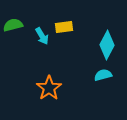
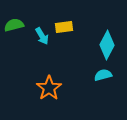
green semicircle: moved 1 px right
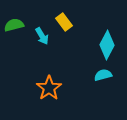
yellow rectangle: moved 5 px up; rotated 60 degrees clockwise
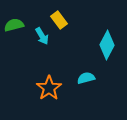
yellow rectangle: moved 5 px left, 2 px up
cyan semicircle: moved 17 px left, 3 px down
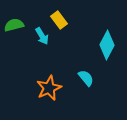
cyan semicircle: rotated 66 degrees clockwise
orange star: rotated 10 degrees clockwise
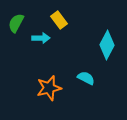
green semicircle: moved 2 px right, 2 px up; rotated 48 degrees counterclockwise
cyan arrow: moved 1 px left, 2 px down; rotated 60 degrees counterclockwise
cyan semicircle: rotated 24 degrees counterclockwise
orange star: rotated 10 degrees clockwise
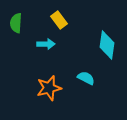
green semicircle: rotated 24 degrees counterclockwise
cyan arrow: moved 5 px right, 6 px down
cyan diamond: rotated 20 degrees counterclockwise
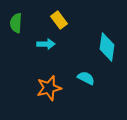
cyan diamond: moved 2 px down
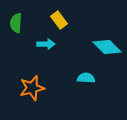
cyan diamond: rotated 52 degrees counterclockwise
cyan semicircle: rotated 24 degrees counterclockwise
orange star: moved 17 px left
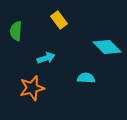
green semicircle: moved 8 px down
cyan arrow: moved 14 px down; rotated 18 degrees counterclockwise
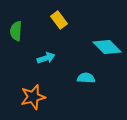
orange star: moved 1 px right, 9 px down
